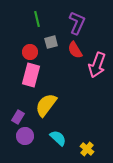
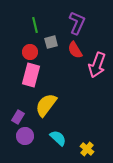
green line: moved 2 px left, 6 px down
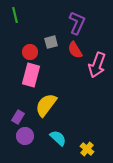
green line: moved 20 px left, 10 px up
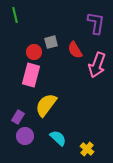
purple L-shape: moved 19 px right; rotated 15 degrees counterclockwise
red circle: moved 4 px right
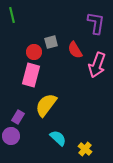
green line: moved 3 px left
purple circle: moved 14 px left
yellow cross: moved 2 px left
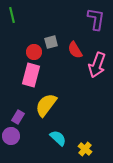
purple L-shape: moved 4 px up
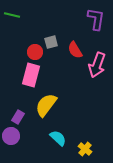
green line: rotated 63 degrees counterclockwise
red circle: moved 1 px right
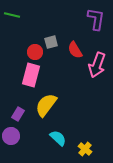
purple rectangle: moved 3 px up
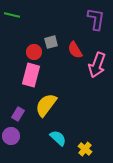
red circle: moved 1 px left
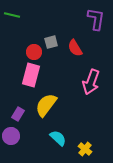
red semicircle: moved 2 px up
pink arrow: moved 6 px left, 17 px down
